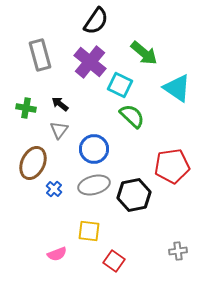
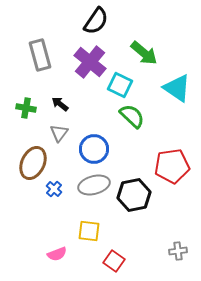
gray triangle: moved 3 px down
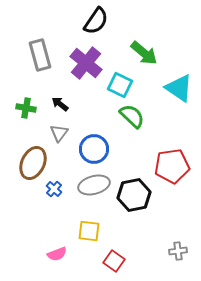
purple cross: moved 4 px left, 1 px down
cyan triangle: moved 2 px right
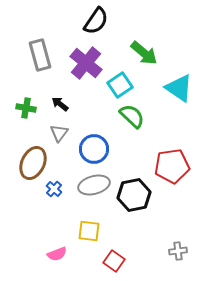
cyan square: rotated 30 degrees clockwise
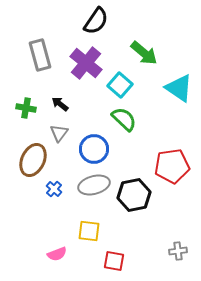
cyan square: rotated 15 degrees counterclockwise
green semicircle: moved 8 px left, 3 px down
brown ellipse: moved 3 px up
red square: rotated 25 degrees counterclockwise
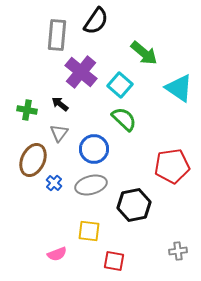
gray rectangle: moved 17 px right, 20 px up; rotated 20 degrees clockwise
purple cross: moved 5 px left, 9 px down
green cross: moved 1 px right, 2 px down
gray ellipse: moved 3 px left
blue cross: moved 6 px up
black hexagon: moved 10 px down
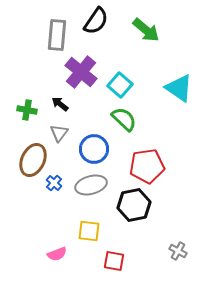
green arrow: moved 2 px right, 23 px up
red pentagon: moved 25 px left
gray cross: rotated 36 degrees clockwise
